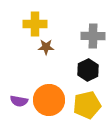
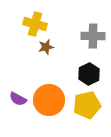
yellow cross: rotated 15 degrees clockwise
brown star: rotated 14 degrees counterclockwise
black hexagon: moved 1 px right, 4 px down
purple semicircle: moved 1 px left, 2 px up; rotated 18 degrees clockwise
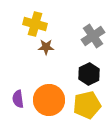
gray cross: rotated 35 degrees counterclockwise
brown star: rotated 14 degrees clockwise
purple semicircle: rotated 54 degrees clockwise
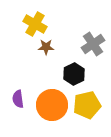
yellow cross: rotated 15 degrees clockwise
gray cross: moved 8 px down
black hexagon: moved 15 px left
orange circle: moved 3 px right, 5 px down
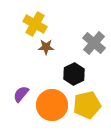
gray cross: moved 1 px right, 1 px up; rotated 15 degrees counterclockwise
purple semicircle: moved 3 px right, 5 px up; rotated 48 degrees clockwise
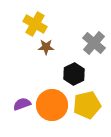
purple semicircle: moved 1 px right, 10 px down; rotated 30 degrees clockwise
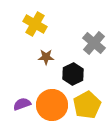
brown star: moved 10 px down
black hexagon: moved 1 px left
yellow pentagon: rotated 16 degrees counterclockwise
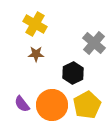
brown star: moved 10 px left, 3 px up
black hexagon: moved 1 px up
purple semicircle: rotated 108 degrees counterclockwise
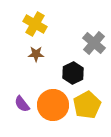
orange circle: moved 1 px right
